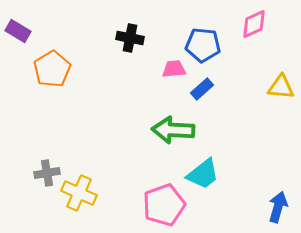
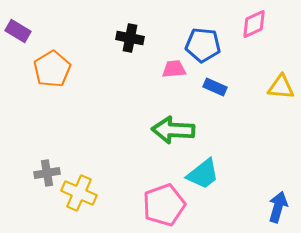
blue rectangle: moved 13 px right, 2 px up; rotated 65 degrees clockwise
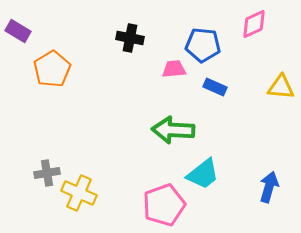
blue arrow: moved 9 px left, 20 px up
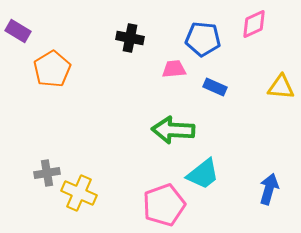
blue pentagon: moved 6 px up
blue arrow: moved 2 px down
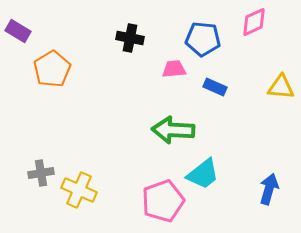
pink diamond: moved 2 px up
gray cross: moved 6 px left
yellow cross: moved 3 px up
pink pentagon: moved 1 px left, 4 px up
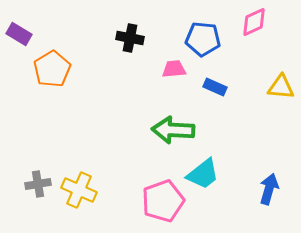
purple rectangle: moved 1 px right, 3 px down
gray cross: moved 3 px left, 11 px down
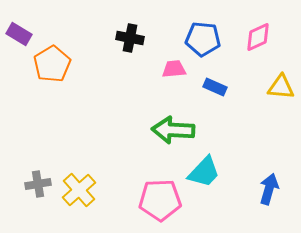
pink diamond: moved 4 px right, 15 px down
orange pentagon: moved 5 px up
cyan trapezoid: moved 1 px right, 2 px up; rotated 9 degrees counterclockwise
yellow cross: rotated 24 degrees clockwise
pink pentagon: moved 3 px left, 1 px up; rotated 18 degrees clockwise
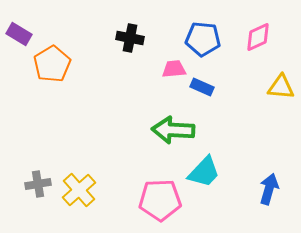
blue rectangle: moved 13 px left
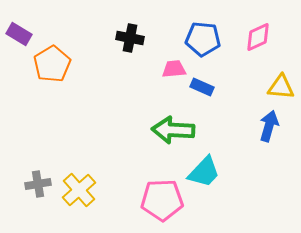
blue arrow: moved 63 px up
pink pentagon: moved 2 px right
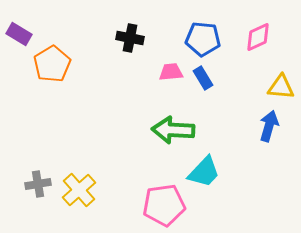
pink trapezoid: moved 3 px left, 3 px down
blue rectangle: moved 1 px right, 9 px up; rotated 35 degrees clockwise
pink pentagon: moved 2 px right, 5 px down; rotated 6 degrees counterclockwise
